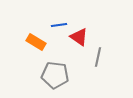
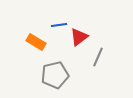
red triangle: rotated 48 degrees clockwise
gray line: rotated 12 degrees clockwise
gray pentagon: rotated 20 degrees counterclockwise
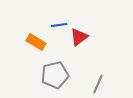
gray line: moved 27 px down
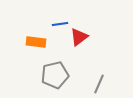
blue line: moved 1 px right, 1 px up
orange rectangle: rotated 24 degrees counterclockwise
gray line: moved 1 px right
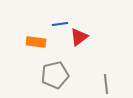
gray line: moved 7 px right; rotated 30 degrees counterclockwise
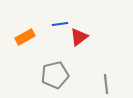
orange rectangle: moved 11 px left, 5 px up; rotated 36 degrees counterclockwise
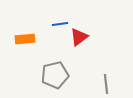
orange rectangle: moved 2 px down; rotated 24 degrees clockwise
